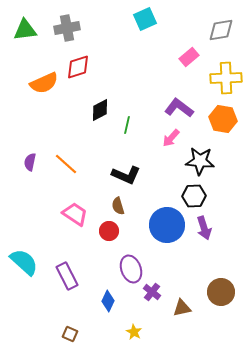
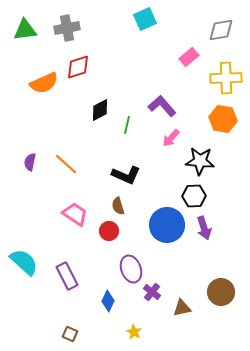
purple L-shape: moved 17 px left, 2 px up; rotated 12 degrees clockwise
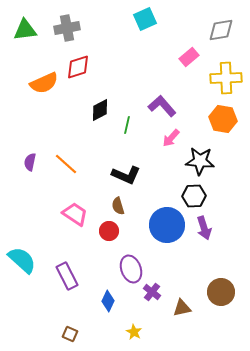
cyan semicircle: moved 2 px left, 2 px up
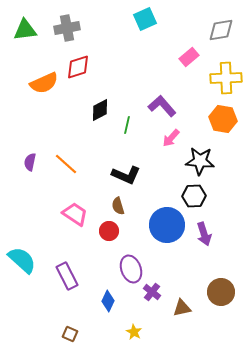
purple arrow: moved 6 px down
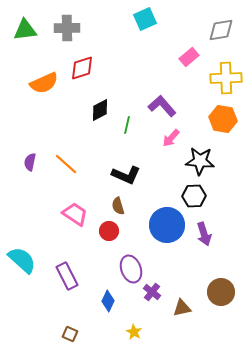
gray cross: rotated 10 degrees clockwise
red diamond: moved 4 px right, 1 px down
